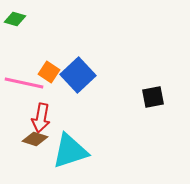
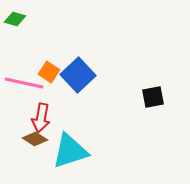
brown diamond: rotated 15 degrees clockwise
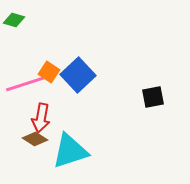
green diamond: moved 1 px left, 1 px down
pink line: moved 1 px right, 1 px down; rotated 30 degrees counterclockwise
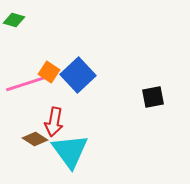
red arrow: moved 13 px right, 4 px down
cyan triangle: rotated 48 degrees counterclockwise
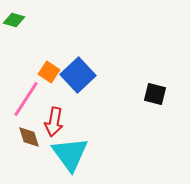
pink line: moved 1 px right, 15 px down; rotated 39 degrees counterclockwise
black square: moved 2 px right, 3 px up; rotated 25 degrees clockwise
brown diamond: moved 6 px left, 2 px up; rotated 40 degrees clockwise
cyan triangle: moved 3 px down
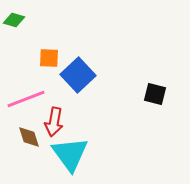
orange square: moved 14 px up; rotated 30 degrees counterclockwise
pink line: rotated 36 degrees clockwise
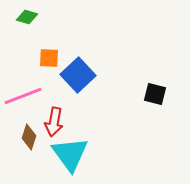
green diamond: moved 13 px right, 3 px up
pink line: moved 3 px left, 3 px up
brown diamond: rotated 35 degrees clockwise
